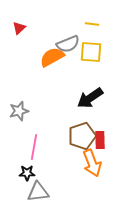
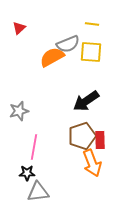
black arrow: moved 4 px left, 3 px down
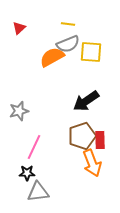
yellow line: moved 24 px left
pink line: rotated 15 degrees clockwise
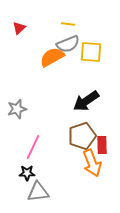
gray star: moved 2 px left, 2 px up
red rectangle: moved 2 px right, 5 px down
pink line: moved 1 px left
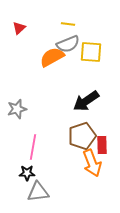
pink line: rotated 15 degrees counterclockwise
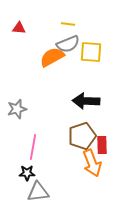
red triangle: rotated 48 degrees clockwise
black arrow: rotated 36 degrees clockwise
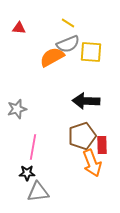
yellow line: moved 1 px up; rotated 24 degrees clockwise
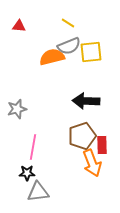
red triangle: moved 2 px up
gray semicircle: moved 1 px right, 2 px down
yellow square: rotated 10 degrees counterclockwise
orange semicircle: rotated 15 degrees clockwise
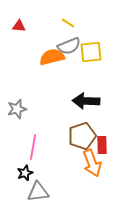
black star: moved 2 px left; rotated 21 degrees counterclockwise
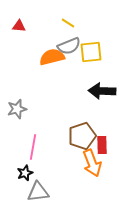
black arrow: moved 16 px right, 10 px up
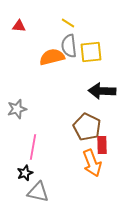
gray semicircle: rotated 105 degrees clockwise
brown pentagon: moved 5 px right, 9 px up; rotated 28 degrees counterclockwise
gray triangle: rotated 20 degrees clockwise
